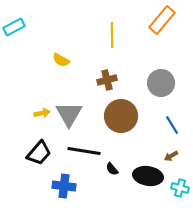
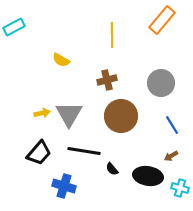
blue cross: rotated 10 degrees clockwise
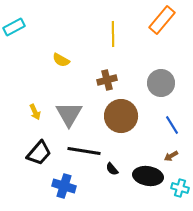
yellow line: moved 1 px right, 1 px up
yellow arrow: moved 7 px left, 1 px up; rotated 77 degrees clockwise
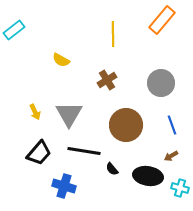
cyan rectangle: moved 3 px down; rotated 10 degrees counterclockwise
brown cross: rotated 18 degrees counterclockwise
brown circle: moved 5 px right, 9 px down
blue line: rotated 12 degrees clockwise
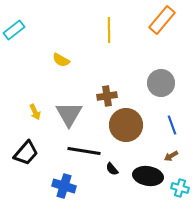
yellow line: moved 4 px left, 4 px up
brown cross: moved 16 px down; rotated 24 degrees clockwise
black trapezoid: moved 13 px left
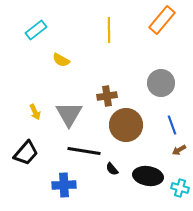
cyan rectangle: moved 22 px right
brown arrow: moved 8 px right, 6 px up
blue cross: moved 1 px up; rotated 20 degrees counterclockwise
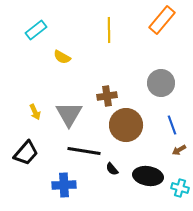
yellow semicircle: moved 1 px right, 3 px up
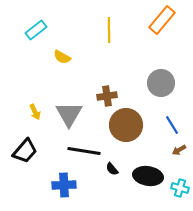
blue line: rotated 12 degrees counterclockwise
black trapezoid: moved 1 px left, 2 px up
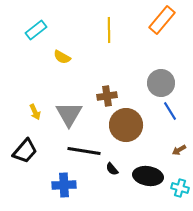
blue line: moved 2 px left, 14 px up
